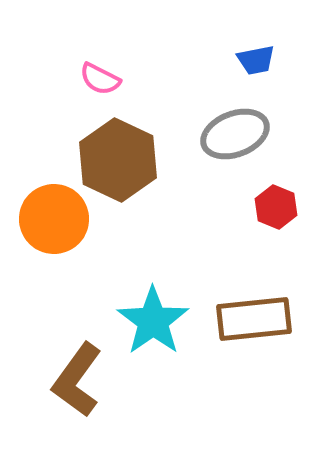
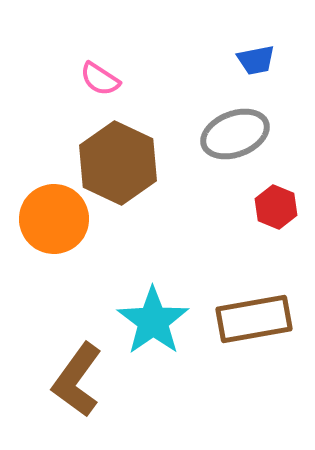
pink semicircle: rotated 6 degrees clockwise
brown hexagon: moved 3 px down
brown rectangle: rotated 4 degrees counterclockwise
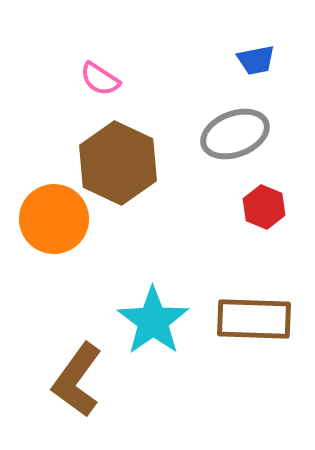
red hexagon: moved 12 px left
brown rectangle: rotated 12 degrees clockwise
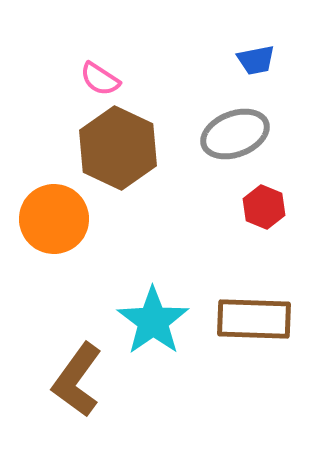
brown hexagon: moved 15 px up
